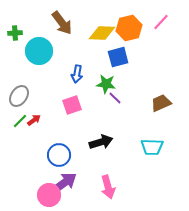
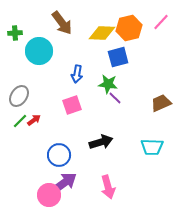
green star: moved 2 px right
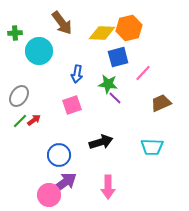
pink line: moved 18 px left, 51 px down
pink arrow: rotated 15 degrees clockwise
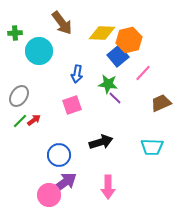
orange hexagon: moved 12 px down
blue square: moved 1 px up; rotated 25 degrees counterclockwise
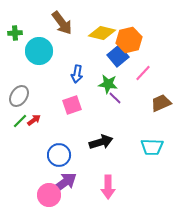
yellow diamond: rotated 12 degrees clockwise
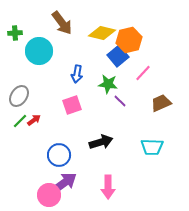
purple line: moved 5 px right, 3 px down
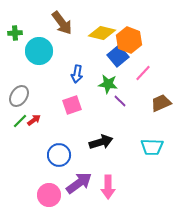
orange hexagon: rotated 25 degrees counterclockwise
purple arrow: moved 15 px right
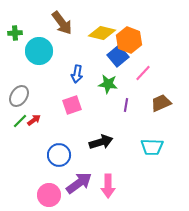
purple line: moved 6 px right, 4 px down; rotated 56 degrees clockwise
pink arrow: moved 1 px up
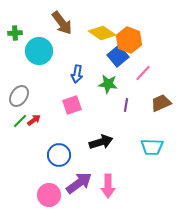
yellow diamond: rotated 20 degrees clockwise
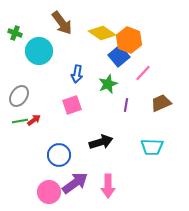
green cross: rotated 24 degrees clockwise
blue square: moved 1 px right
green star: rotated 30 degrees counterclockwise
green line: rotated 35 degrees clockwise
purple arrow: moved 4 px left
pink circle: moved 3 px up
